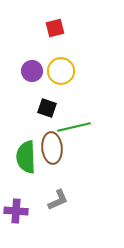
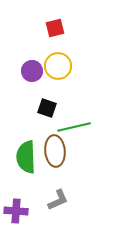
yellow circle: moved 3 px left, 5 px up
brown ellipse: moved 3 px right, 3 px down
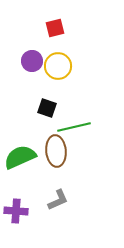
purple circle: moved 10 px up
brown ellipse: moved 1 px right
green semicircle: moved 6 px left; rotated 68 degrees clockwise
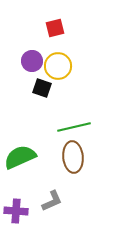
black square: moved 5 px left, 20 px up
brown ellipse: moved 17 px right, 6 px down
gray L-shape: moved 6 px left, 1 px down
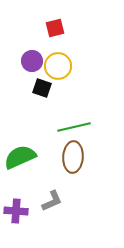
brown ellipse: rotated 8 degrees clockwise
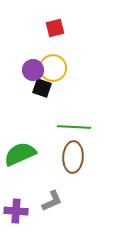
purple circle: moved 1 px right, 9 px down
yellow circle: moved 5 px left, 2 px down
green line: rotated 16 degrees clockwise
green semicircle: moved 3 px up
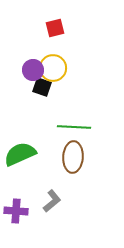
black square: moved 1 px up
gray L-shape: rotated 15 degrees counterclockwise
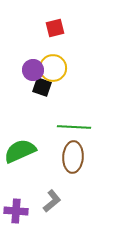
green semicircle: moved 3 px up
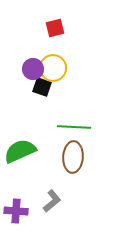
purple circle: moved 1 px up
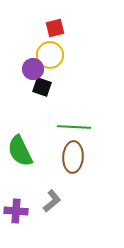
yellow circle: moved 3 px left, 13 px up
green semicircle: rotated 92 degrees counterclockwise
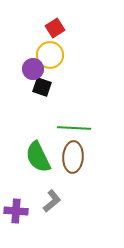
red square: rotated 18 degrees counterclockwise
green line: moved 1 px down
green semicircle: moved 18 px right, 6 px down
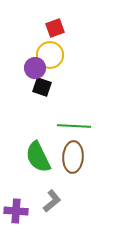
red square: rotated 12 degrees clockwise
purple circle: moved 2 px right, 1 px up
green line: moved 2 px up
